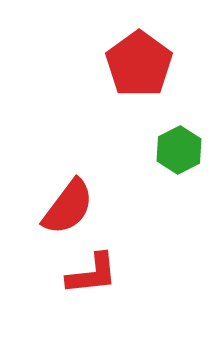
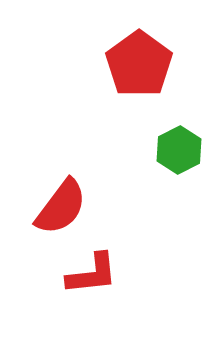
red semicircle: moved 7 px left
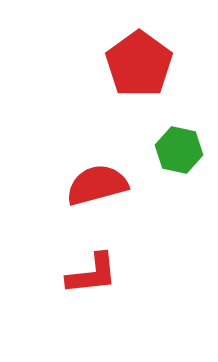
green hexagon: rotated 21 degrees counterclockwise
red semicircle: moved 36 px right, 22 px up; rotated 142 degrees counterclockwise
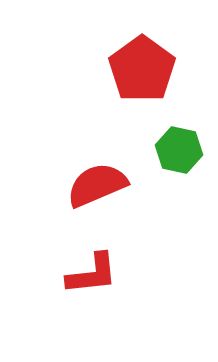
red pentagon: moved 3 px right, 5 px down
red semicircle: rotated 8 degrees counterclockwise
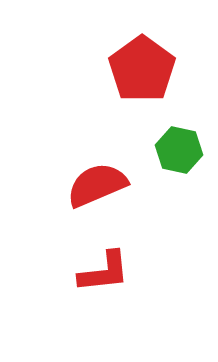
red L-shape: moved 12 px right, 2 px up
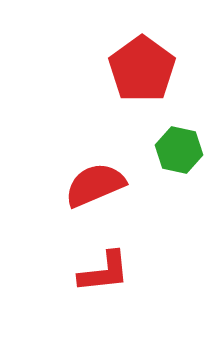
red semicircle: moved 2 px left
